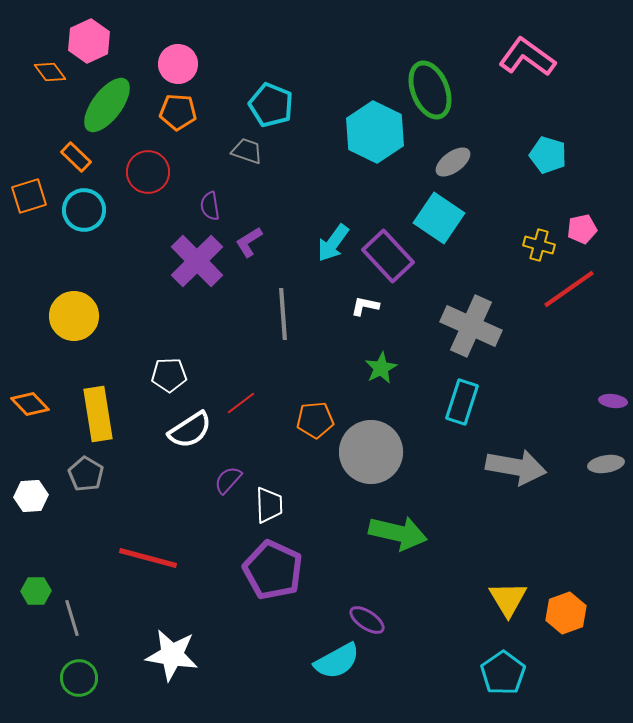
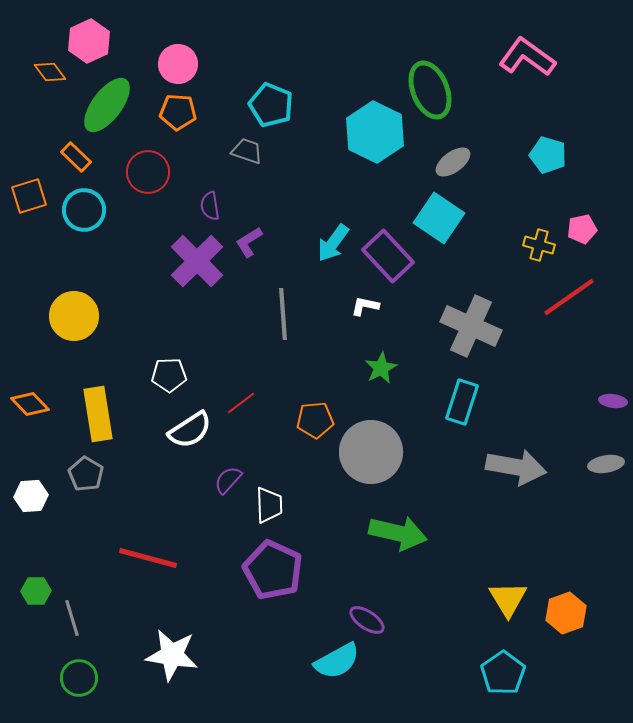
red line at (569, 289): moved 8 px down
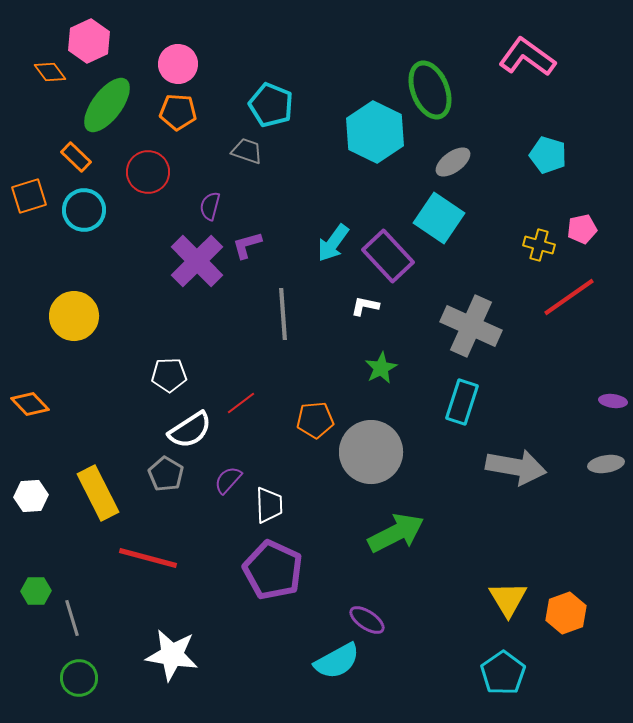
purple semicircle at (210, 206): rotated 24 degrees clockwise
purple L-shape at (249, 242): moved 2 px left, 3 px down; rotated 16 degrees clockwise
yellow rectangle at (98, 414): moved 79 px down; rotated 18 degrees counterclockwise
gray pentagon at (86, 474): moved 80 px right
green arrow at (398, 533): moved 2 px left; rotated 40 degrees counterclockwise
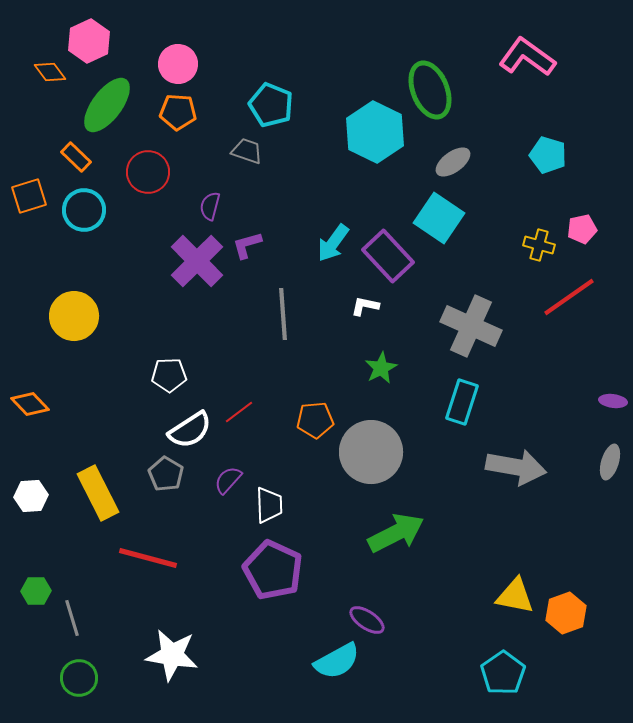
red line at (241, 403): moved 2 px left, 9 px down
gray ellipse at (606, 464): moved 4 px right, 2 px up; rotated 64 degrees counterclockwise
yellow triangle at (508, 599): moved 7 px right, 3 px up; rotated 48 degrees counterclockwise
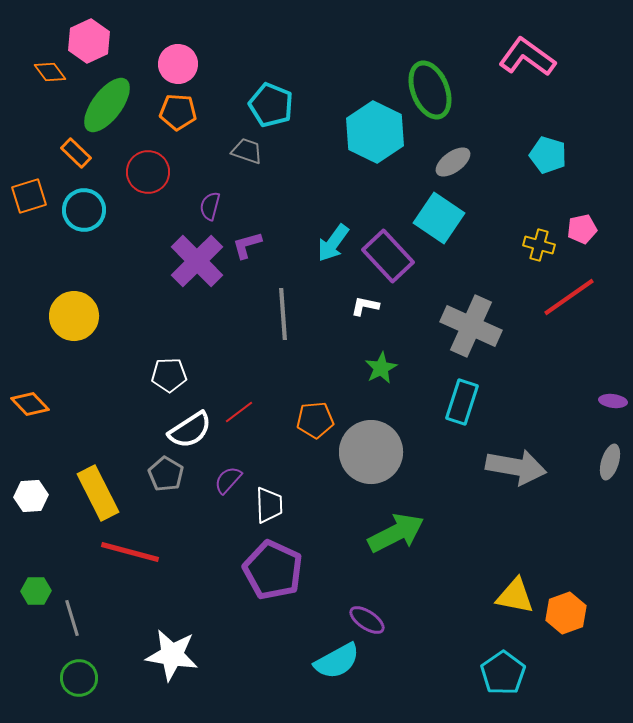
orange rectangle at (76, 157): moved 4 px up
red line at (148, 558): moved 18 px left, 6 px up
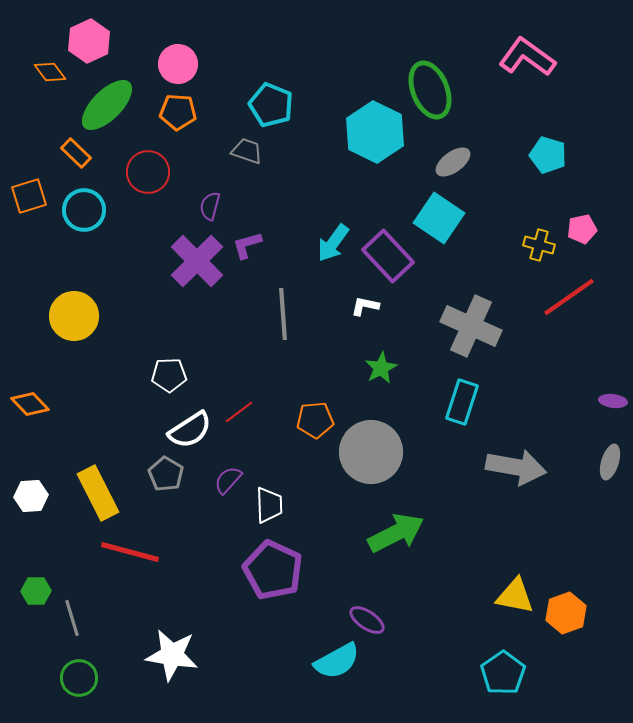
green ellipse at (107, 105): rotated 8 degrees clockwise
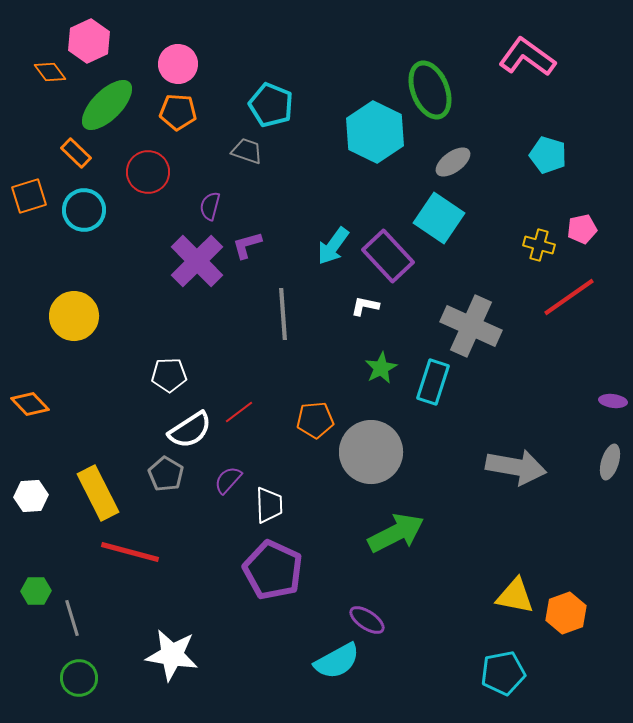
cyan arrow at (333, 243): moved 3 px down
cyan rectangle at (462, 402): moved 29 px left, 20 px up
cyan pentagon at (503, 673): rotated 24 degrees clockwise
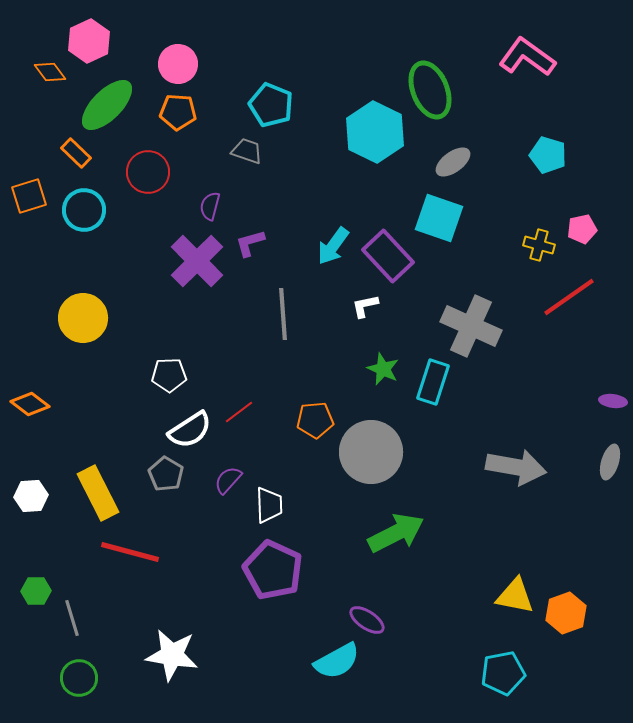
cyan square at (439, 218): rotated 15 degrees counterclockwise
purple L-shape at (247, 245): moved 3 px right, 2 px up
white L-shape at (365, 306): rotated 24 degrees counterclockwise
yellow circle at (74, 316): moved 9 px right, 2 px down
green star at (381, 368): moved 2 px right, 1 px down; rotated 20 degrees counterclockwise
orange diamond at (30, 404): rotated 9 degrees counterclockwise
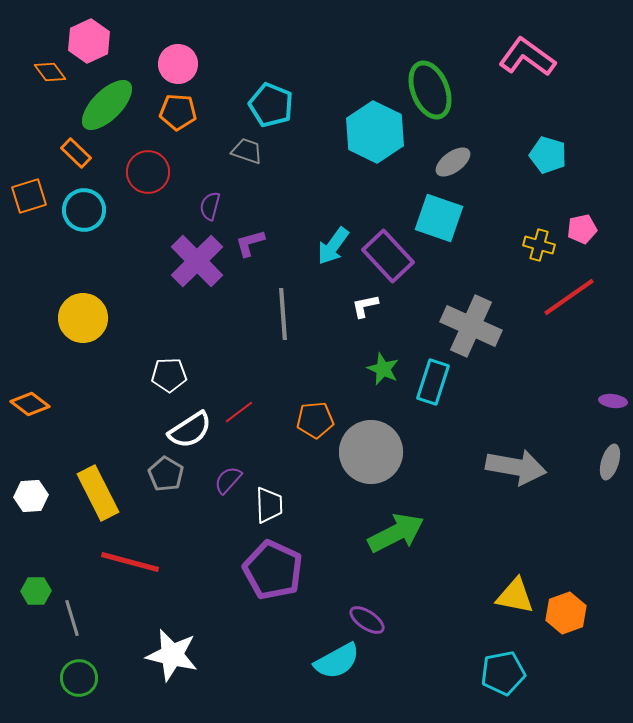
red line at (130, 552): moved 10 px down
white star at (172, 655): rotated 4 degrees clockwise
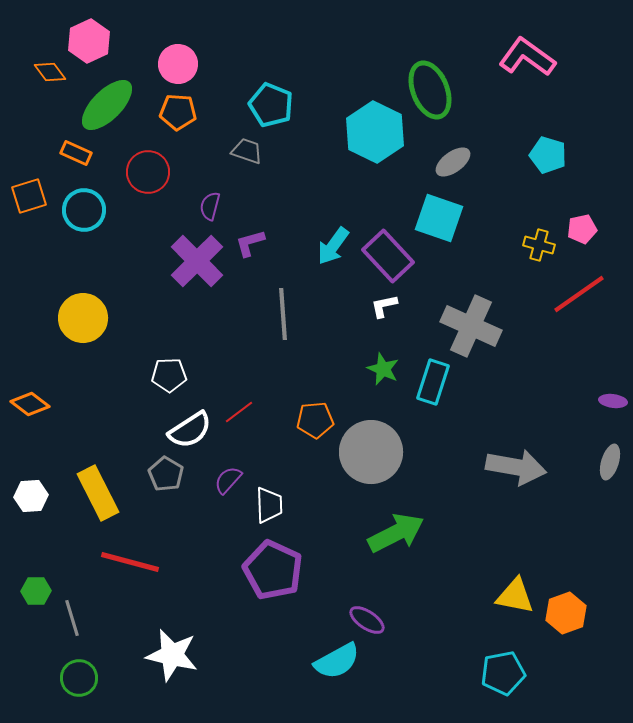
orange rectangle at (76, 153): rotated 20 degrees counterclockwise
red line at (569, 297): moved 10 px right, 3 px up
white L-shape at (365, 306): moved 19 px right
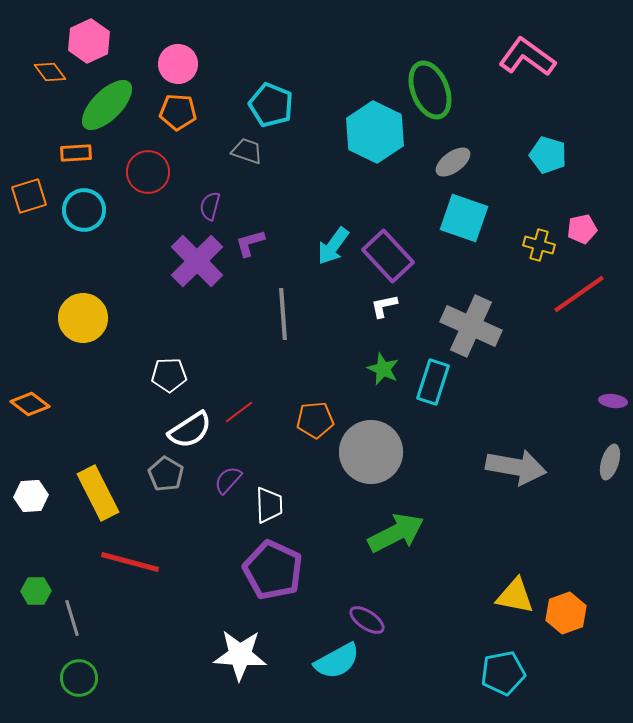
orange rectangle at (76, 153): rotated 28 degrees counterclockwise
cyan square at (439, 218): moved 25 px right
white star at (172, 655): moved 68 px right; rotated 10 degrees counterclockwise
